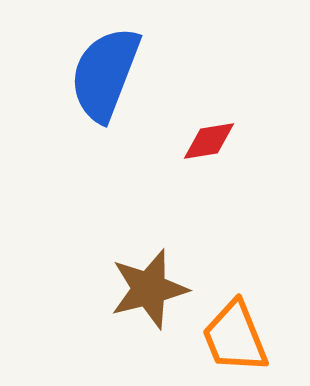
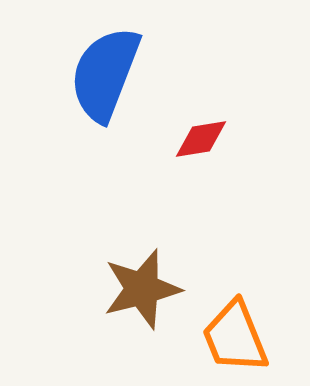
red diamond: moved 8 px left, 2 px up
brown star: moved 7 px left
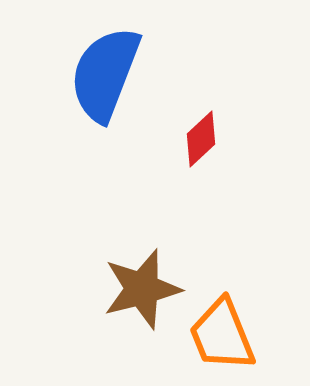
red diamond: rotated 34 degrees counterclockwise
orange trapezoid: moved 13 px left, 2 px up
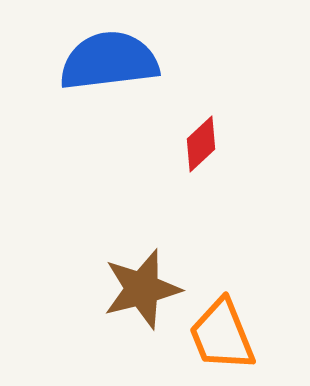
blue semicircle: moved 4 px right, 13 px up; rotated 62 degrees clockwise
red diamond: moved 5 px down
